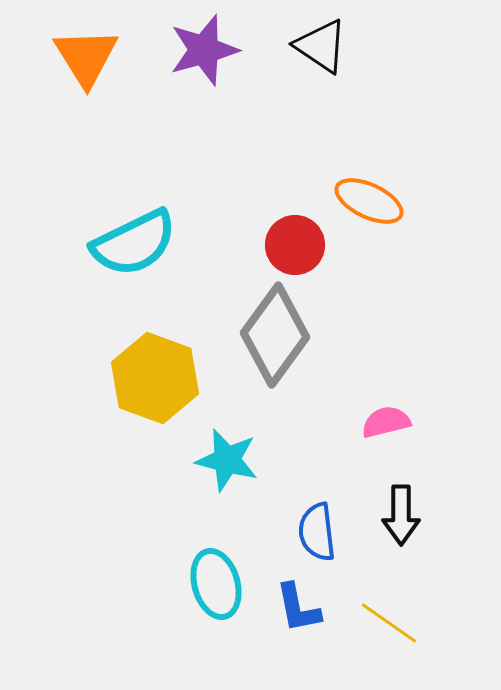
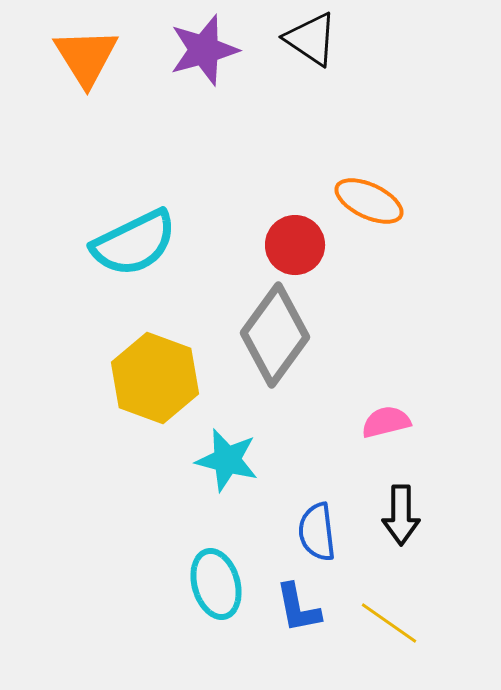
black triangle: moved 10 px left, 7 px up
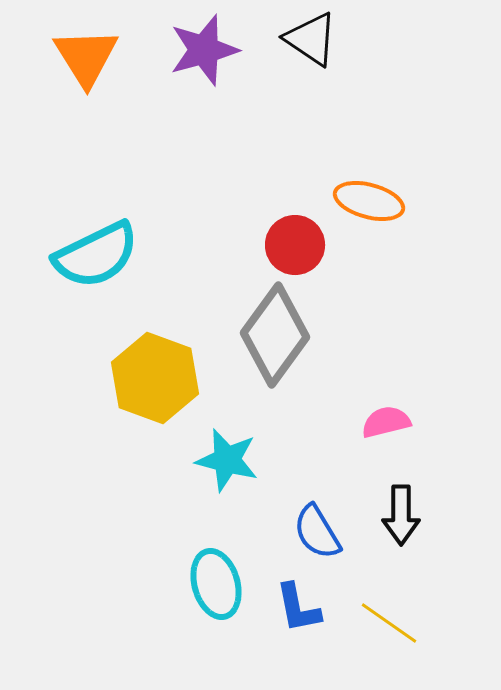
orange ellipse: rotated 10 degrees counterclockwise
cyan semicircle: moved 38 px left, 12 px down
blue semicircle: rotated 24 degrees counterclockwise
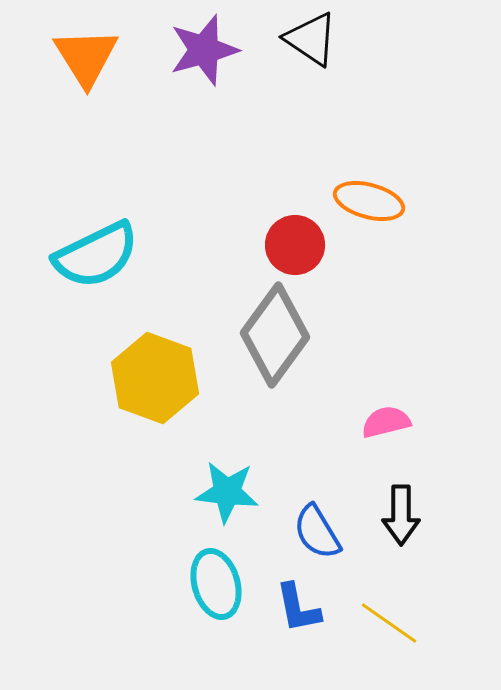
cyan star: moved 32 px down; rotated 8 degrees counterclockwise
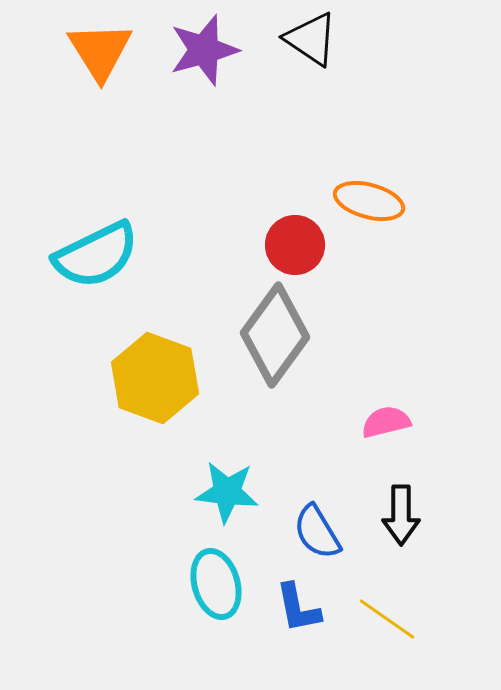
orange triangle: moved 14 px right, 6 px up
yellow line: moved 2 px left, 4 px up
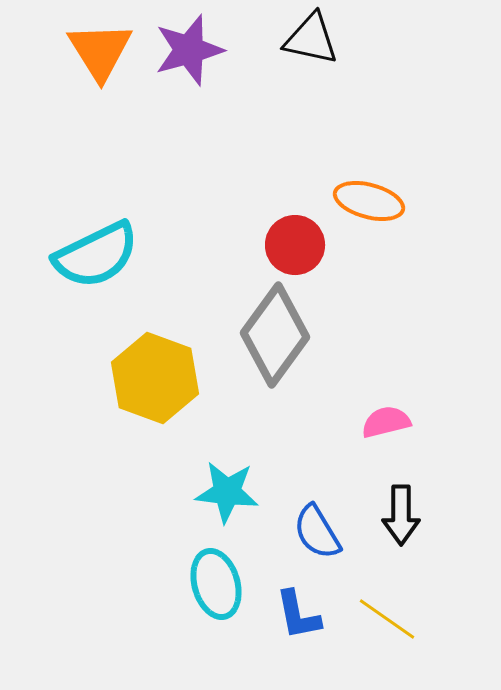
black triangle: rotated 22 degrees counterclockwise
purple star: moved 15 px left
blue L-shape: moved 7 px down
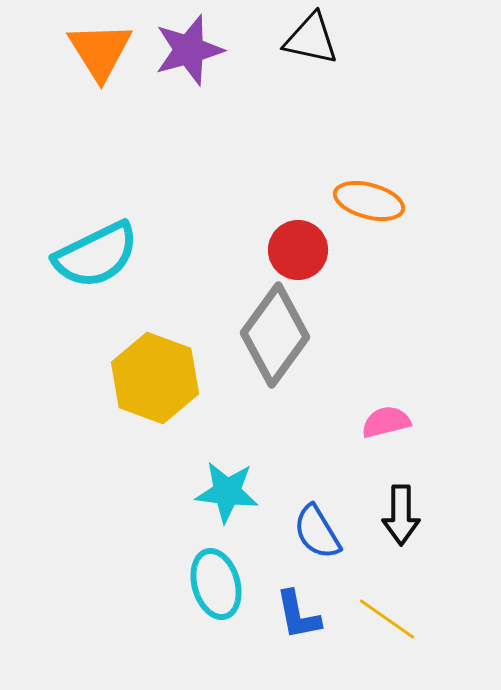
red circle: moved 3 px right, 5 px down
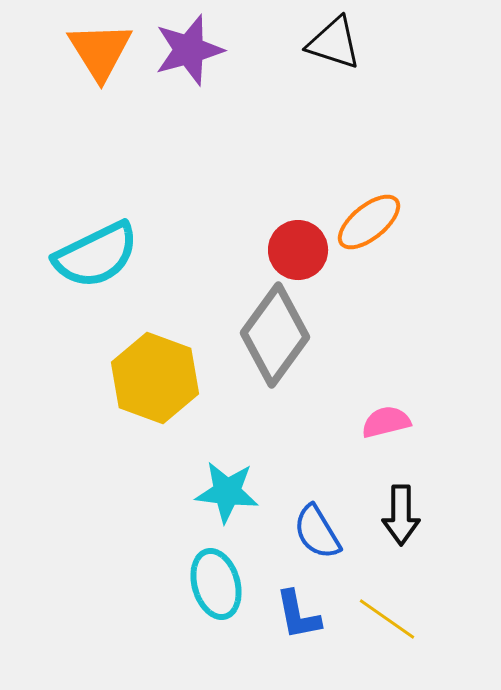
black triangle: moved 23 px right, 4 px down; rotated 6 degrees clockwise
orange ellipse: moved 21 px down; rotated 54 degrees counterclockwise
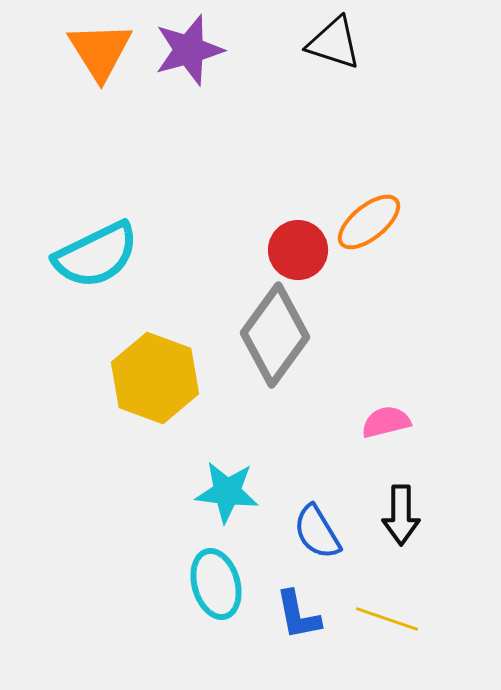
yellow line: rotated 16 degrees counterclockwise
